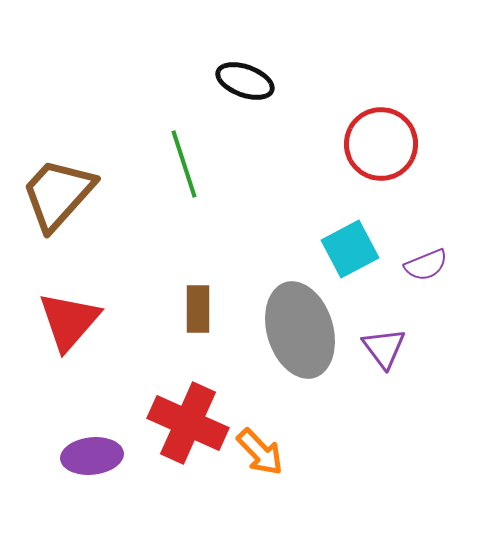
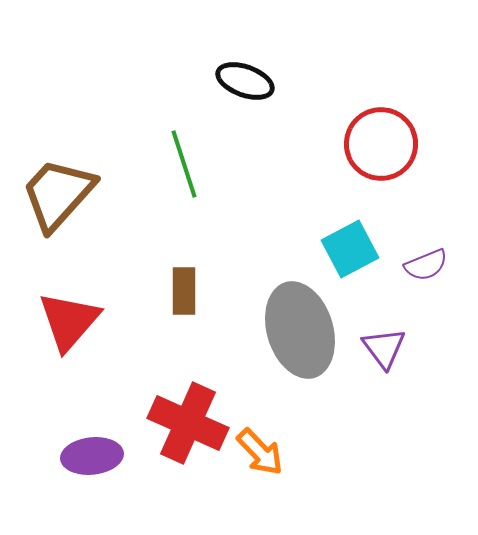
brown rectangle: moved 14 px left, 18 px up
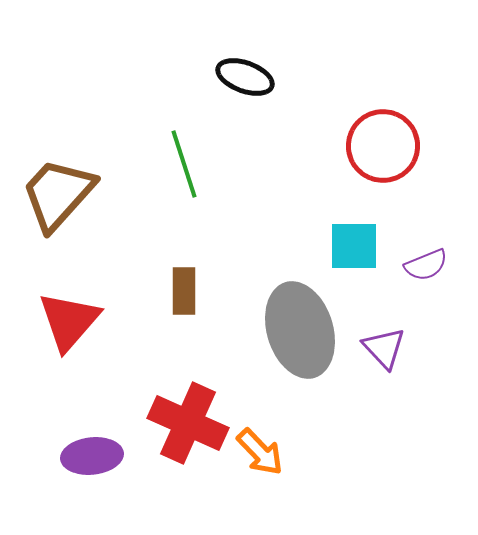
black ellipse: moved 4 px up
red circle: moved 2 px right, 2 px down
cyan square: moved 4 px right, 3 px up; rotated 28 degrees clockwise
purple triangle: rotated 6 degrees counterclockwise
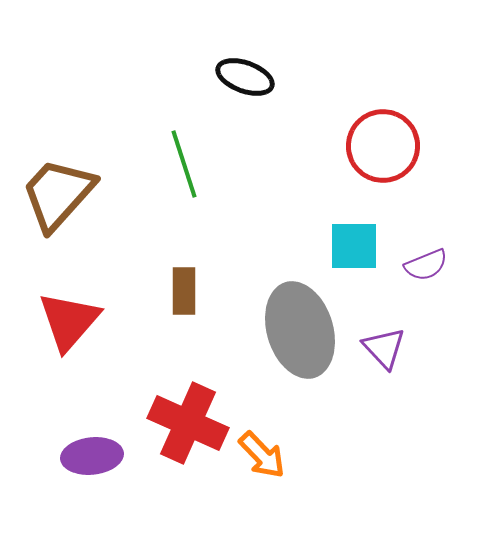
orange arrow: moved 2 px right, 3 px down
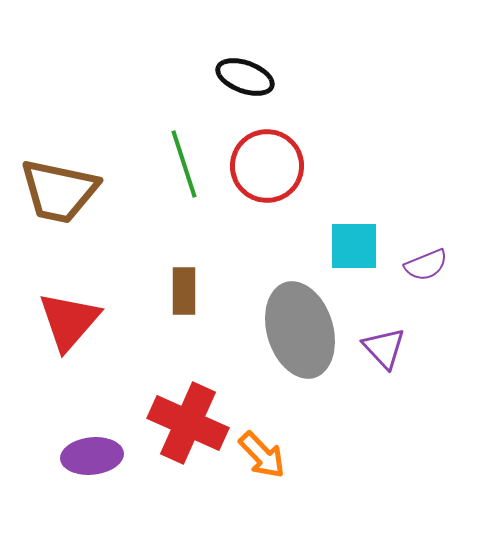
red circle: moved 116 px left, 20 px down
brown trapezoid: moved 1 px right, 3 px up; rotated 120 degrees counterclockwise
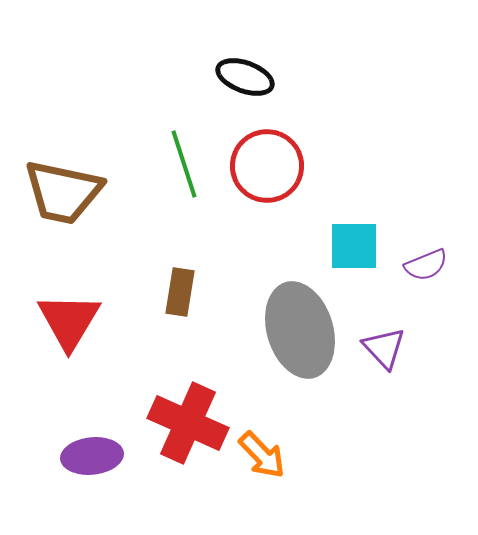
brown trapezoid: moved 4 px right, 1 px down
brown rectangle: moved 4 px left, 1 px down; rotated 9 degrees clockwise
red triangle: rotated 10 degrees counterclockwise
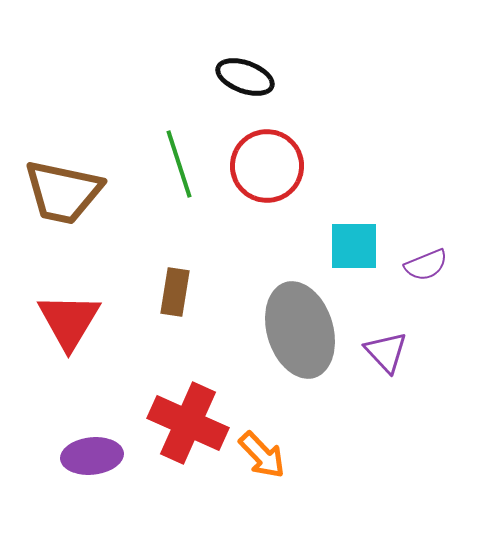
green line: moved 5 px left
brown rectangle: moved 5 px left
purple triangle: moved 2 px right, 4 px down
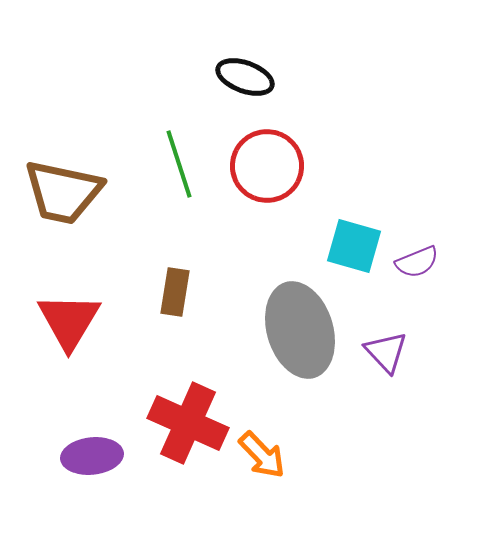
cyan square: rotated 16 degrees clockwise
purple semicircle: moved 9 px left, 3 px up
